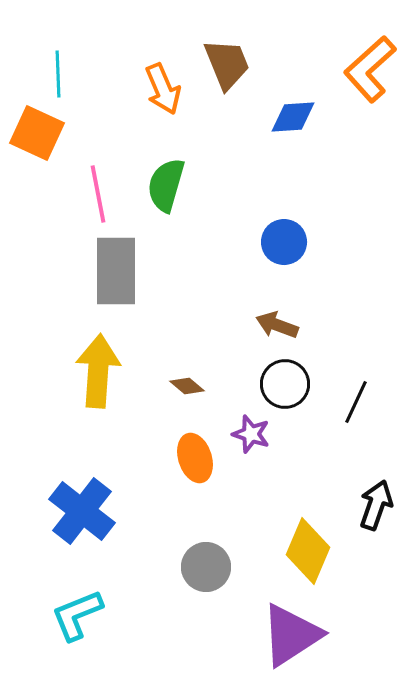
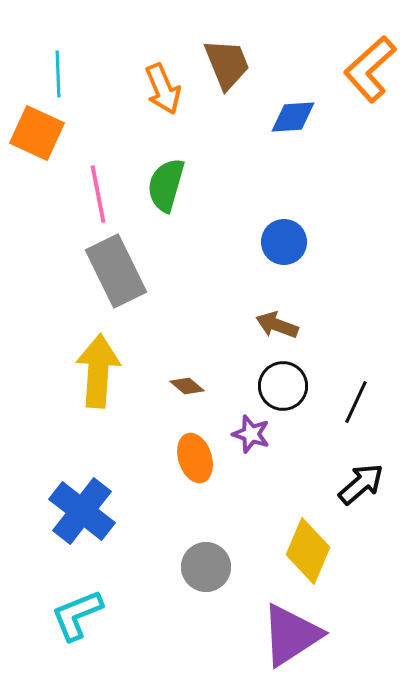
gray rectangle: rotated 26 degrees counterclockwise
black circle: moved 2 px left, 2 px down
black arrow: moved 15 px left, 21 px up; rotated 30 degrees clockwise
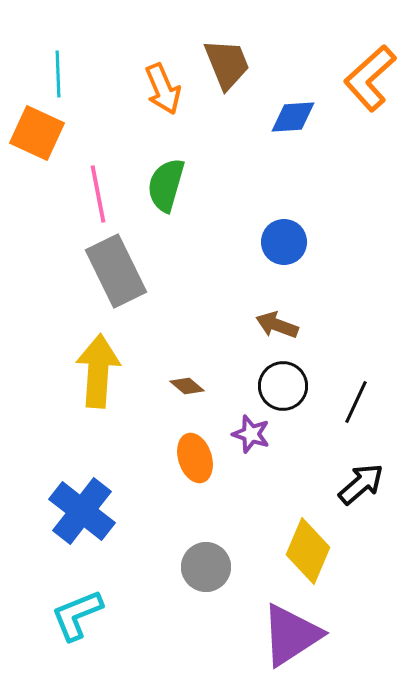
orange L-shape: moved 9 px down
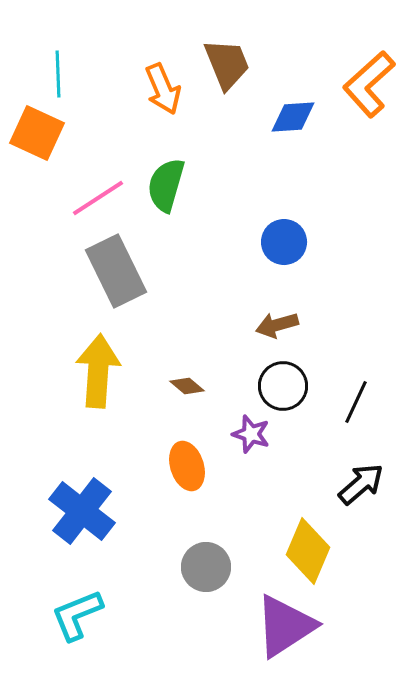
orange L-shape: moved 1 px left, 6 px down
pink line: moved 4 px down; rotated 68 degrees clockwise
brown arrow: rotated 36 degrees counterclockwise
orange ellipse: moved 8 px left, 8 px down
purple triangle: moved 6 px left, 9 px up
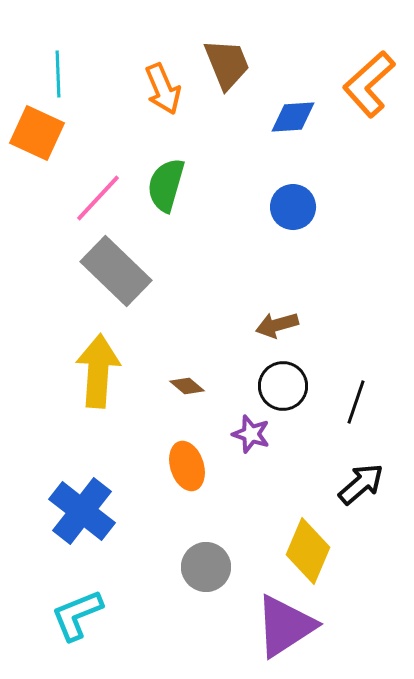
pink line: rotated 14 degrees counterclockwise
blue circle: moved 9 px right, 35 px up
gray rectangle: rotated 20 degrees counterclockwise
black line: rotated 6 degrees counterclockwise
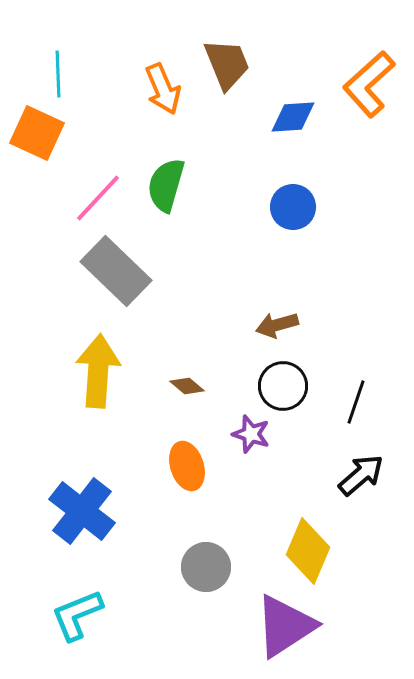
black arrow: moved 9 px up
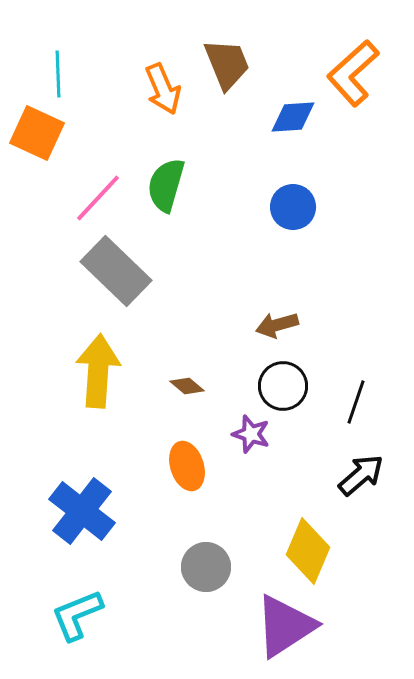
orange L-shape: moved 16 px left, 11 px up
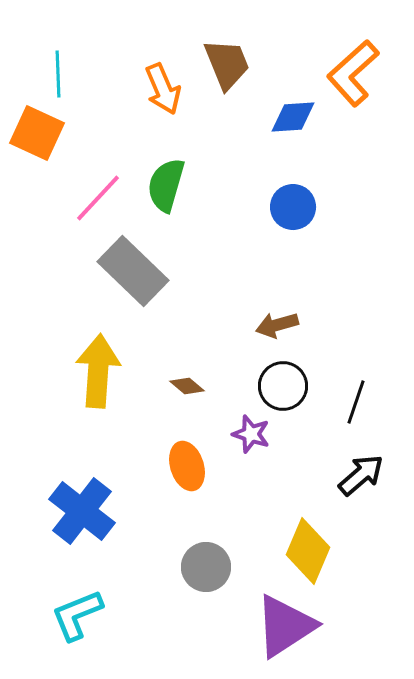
gray rectangle: moved 17 px right
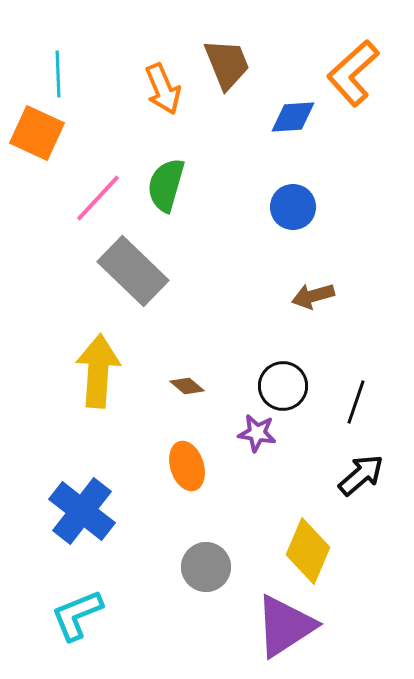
brown arrow: moved 36 px right, 29 px up
purple star: moved 6 px right, 1 px up; rotated 9 degrees counterclockwise
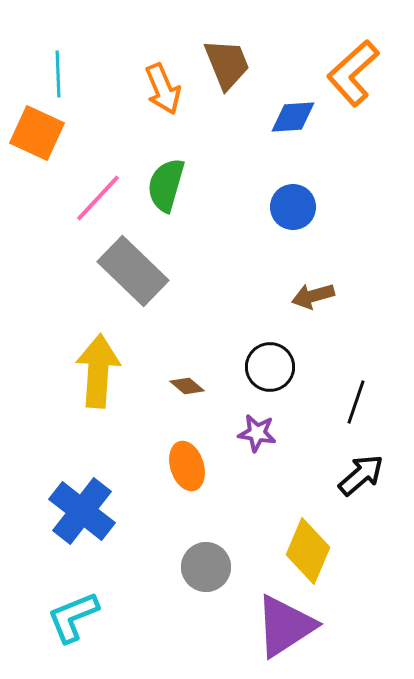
black circle: moved 13 px left, 19 px up
cyan L-shape: moved 4 px left, 2 px down
